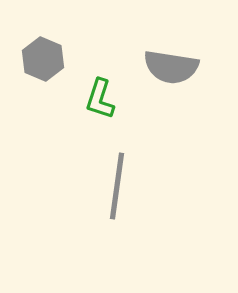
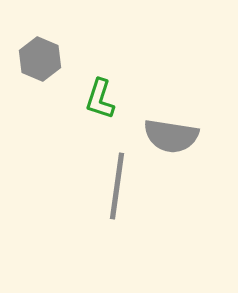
gray hexagon: moved 3 px left
gray semicircle: moved 69 px down
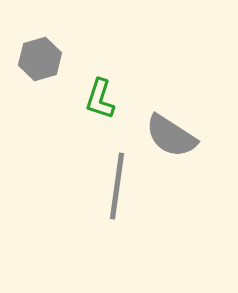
gray hexagon: rotated 21 degrees clockwise
gray semicircle: rotated 24 degrees clockwise
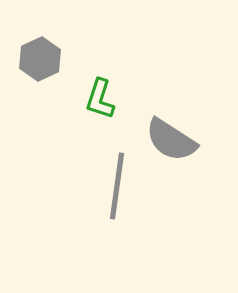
gray hexagon: rotated 9 degrees counterclockwise
gray semicircle: moved 4 px down
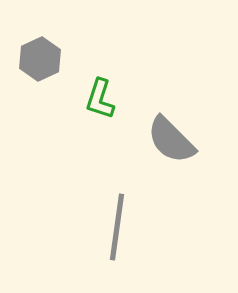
gray semicircle: rotated 12 degrees clockwise
gray line: moved 41 px down
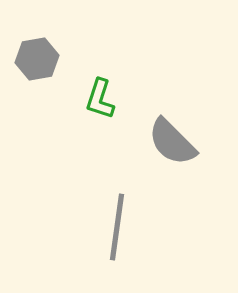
gray hexagon: moved 3 px left; rotated 15 degrees clockwise
gray semicircle: moved 1 px right, 2 px down
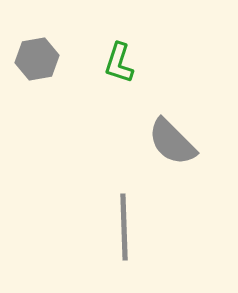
green L-shape: moved 19 px right, 36 px up
gray line: moved 7 px right; rotated 10 degrees counterclockwise
